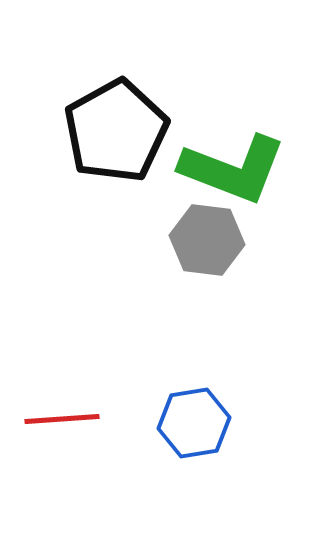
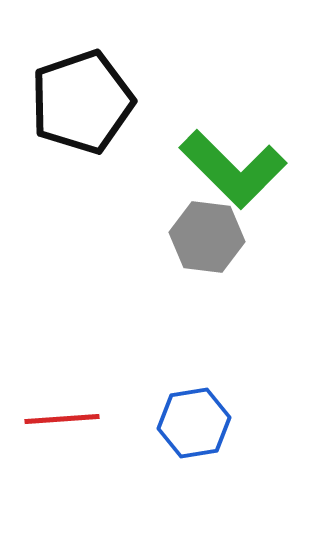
black pentagon: moved 34 px left, 29 px up; rotated 10 degrees clockwise
green L-shape: rotated 24 degrees clockwise
gray hexagon: moved 3 px up
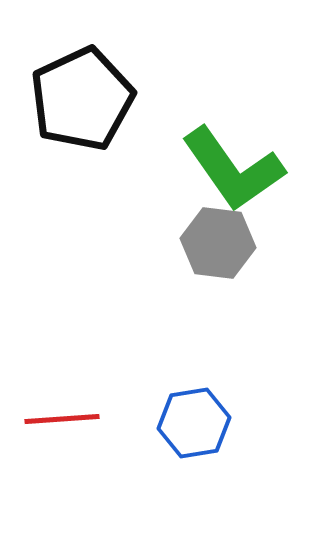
black pentagon: moved 3 px up; rotated 6 degrees counterclockwise
green L-shape: rotated 10 degrees clockwise
gray hexagon: moved 11 px right, 6 px down
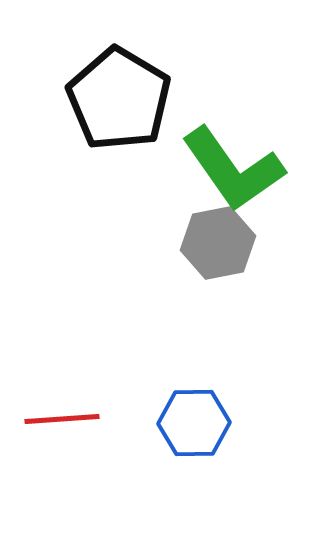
black pentagon: moved 37 px right; rotated 16 degrees counterclockwise
gray hexagon: rotated 18 degrees counterclockwise
blue hexagon: rotated 8 degrees clockwise
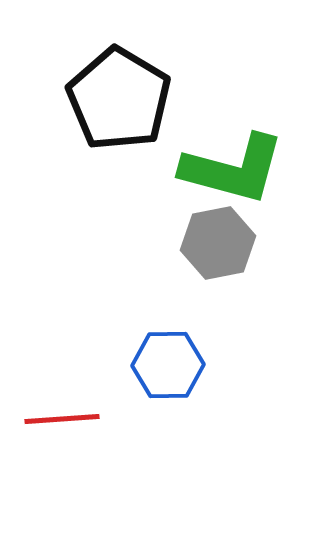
green L-shape: rotated 40 degrees counterclockwise
blue hexagon: moved 26 px left, 58 px up
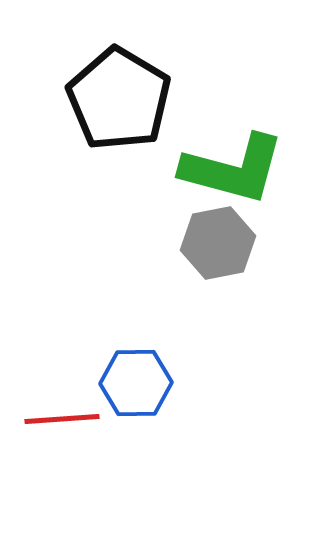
blue hexagon: moved 32 px left, 18 px down
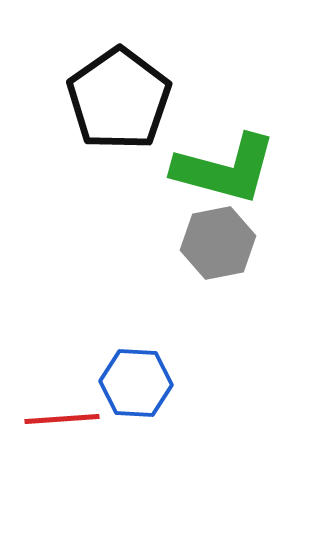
black pentagon: rotated 6 degrees clockwise
green L-shape: moved 8 px left
blue hexagon: rotated 4 degrees clockwise
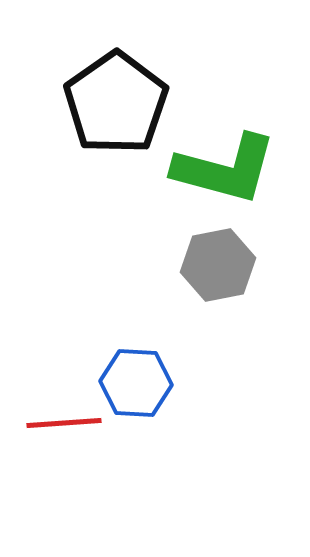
black pentagon: moved 3 px left, 4 px down
gray hexagon: moved 22 px down
red line: moved 2 px right, 4 px down
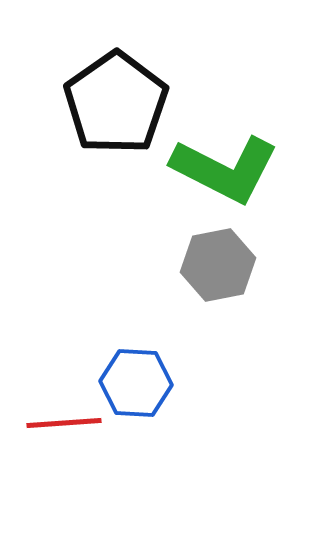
green L-shape: rotated 12 degrees clockwise
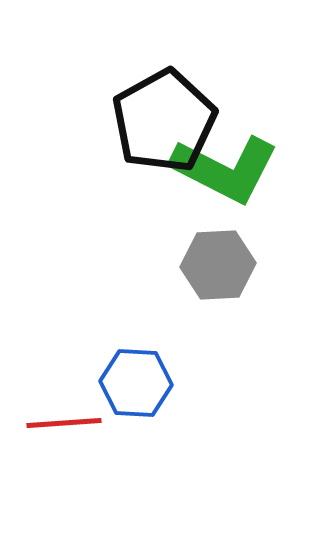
black pentagon: moved 48 px right, 18 px down; rotated 6 degrees clockwise
gray hexagon: rotated 8 degrees clockwise
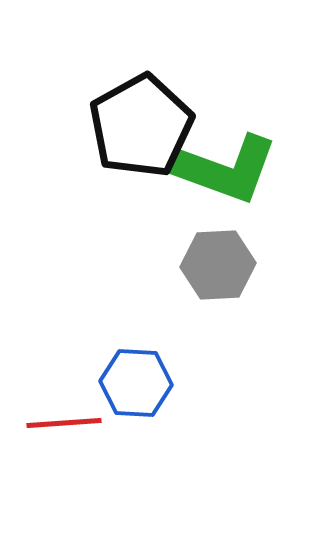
black pentagon: moved 23 px left, 5 px down
green L-shape: rotated 7 degrees counterclockwise
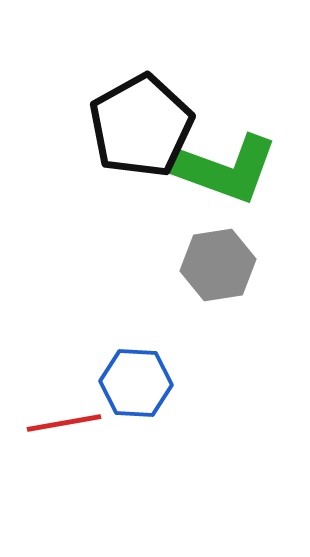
gray hexagon: rotated 6 degrees counterclockwise
red line: rotated 6 degrees counterclockwise
